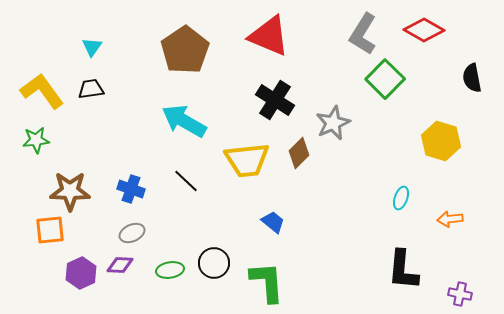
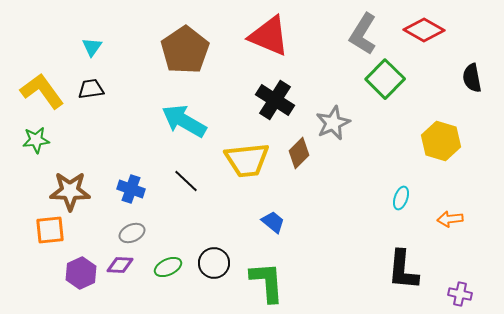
green ellipse: moved 2 px left, 3 px up; rotated 16 degrees counterclockwise
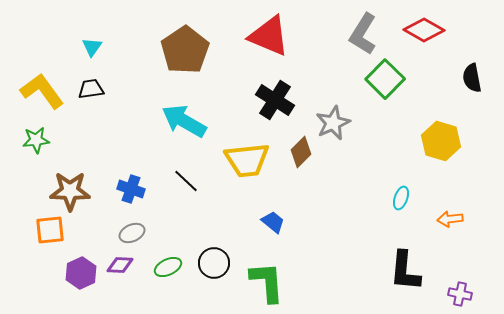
brown diamond: moved 2 px right, 1 px up
black L-shape: moved 2 px right, 1 px down
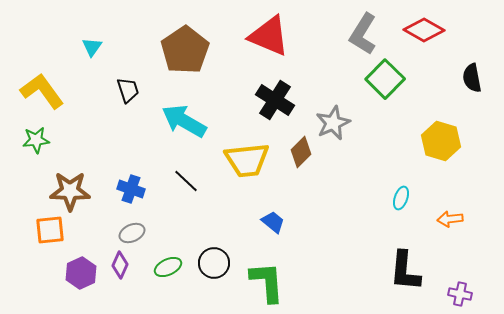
black trapezoid: moved 37 px right, 1 px down; rotated 80 degrees clockwise
purple diamond: rotated 68 degrees counterclockwise
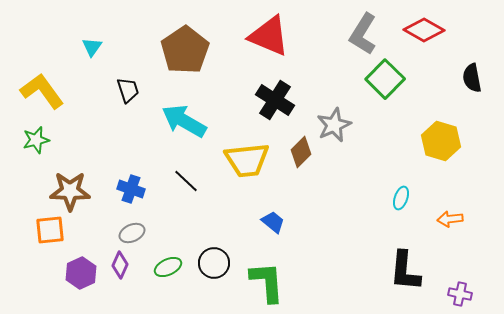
gray star: moved 1 px right, 2 px down
green star: rotated 8 degrees counterclockwise
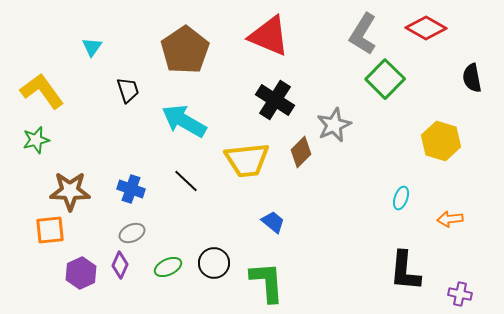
red diamond: moved 2 px right, 2 px up
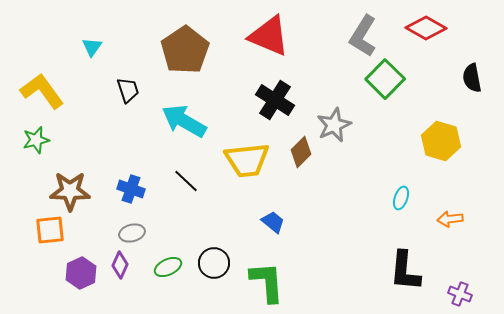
gray L-shape: moved 2 px down
gray ellipse: rotated 10 degrees clockwise
purple cross: rotated 10 degrees clockwise
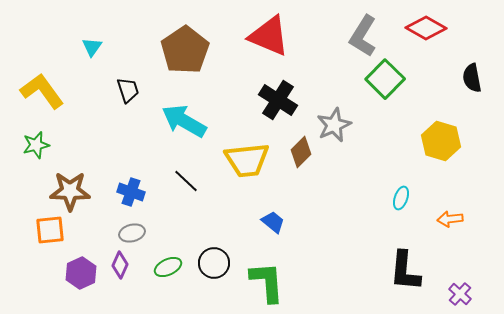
black cross: moved 3 px right
green star: moved 5 px down
blue cross: moved 3 px down
purple cross: rotated 20 degrees clockwise
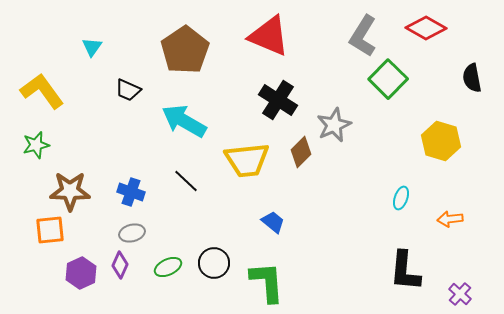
green square: moved 3 px right
black trapezoid: rotated 132 degrees clockwise
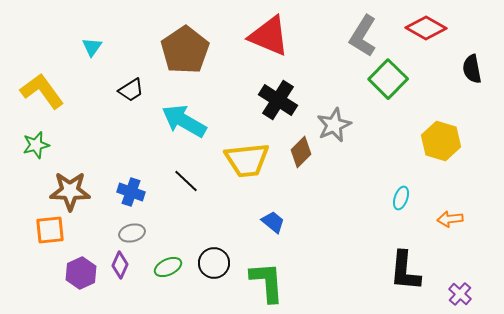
black semicircle: moved 9 px up
black trapezoid: moved 3 px right; rotated 56 degrees counterclockwise
